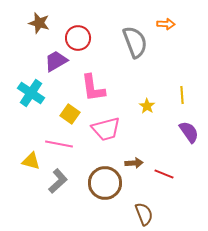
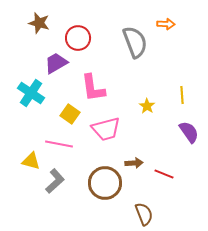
purple trapezoid: moved 2 px down
gray L-shape: moved 3 px left
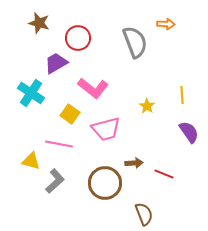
pink L-shape: rotated 44 degrees counterclockwise
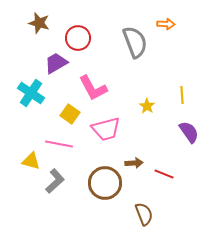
pink L-shape: rotated 24 degrees clockwise
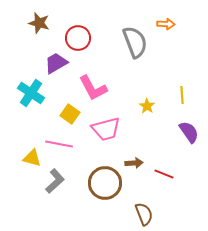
yellow triangle: moved 1 px right, 3 px up
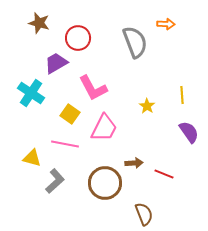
pink trapezoid: moved 2 px left, 1 px up; rotated 48 degrees counterclockwise
pink line: moved 6 px right
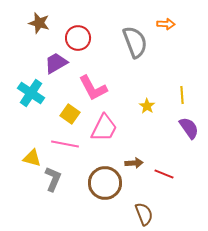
purple semicircle: moved 4 px up
gray L-shape: moved 2 px left, 2 px up; rotated 25 degrees counterclockwise
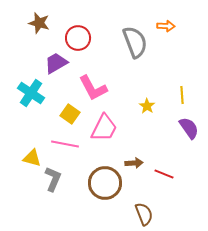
orange arrow: moved 2 px down
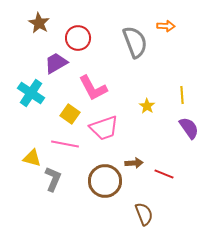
brown star: rotated 15 degrees clockwise
pink trapezoid: rotated 44 degrees clockwise
brown circle: moved 2 px up
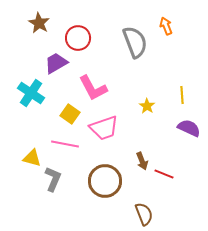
orange arrow: rotated 114 degrees counterclockwise
purple semicircle: rotated 30 degrees counterclockwise
brown arrow: moved 8 px right, 2 px up; rotated 72 degrees clockwise
